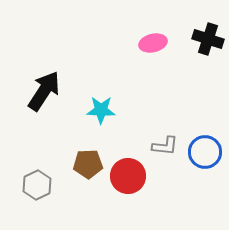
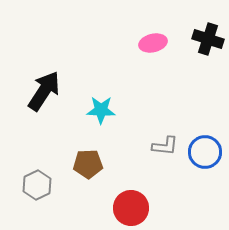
red circle: moved 3 px right, 32 px down
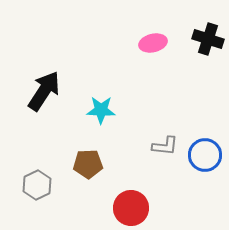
blue circle: moved 3 px down
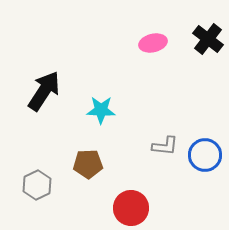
black cross: rotated 20 degrees clockwise
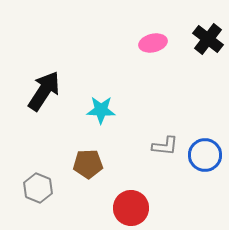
gray hexagon: moved 1 px right, 3 px down; rotated 12 degrees counterclockwise
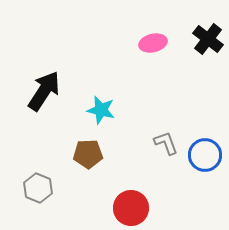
cyan star: rotated 12 degrees clockwise
gray L-shape: moved 1 px right, 3 px up; rotated 116 degrees counterclockwise
brown pentagon: moved 10 px up
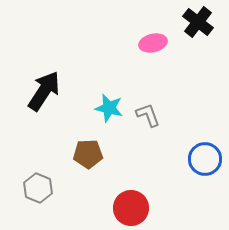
black cross: moved 10 px left, 17 px up
cyan star: moved 8 px right, 2 px up
gray L-shape: moved 18 px left, 28 px up
blue circle: moved 4 px down
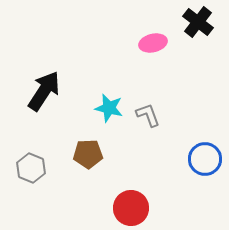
gray hexagon: moved 7 px left, 20 px up
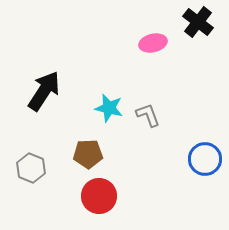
red circle: moved 32 px left, 12 px up
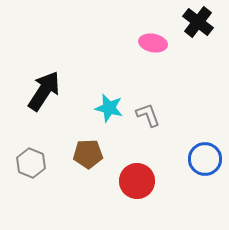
pink ellipse: rotated 24 degrees clockwise
gray hexagon: moved 5 px up
red circle: moved 38 px right, 15 px up
